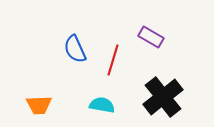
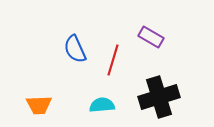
black cross: moved 4 px left; rotated 21 degrees clockwise
cyan semicircle: rotated 15 degrees counterclockwise
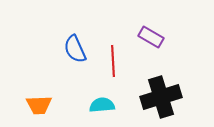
red line: moved 1 px down; rotated 20 degrees counterclockwise
black cross: moved 2 px right
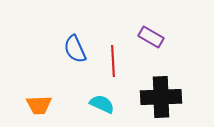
black cross: rotated 15 degrees clockwise
cyan semicircle: moved 1 px up; rotated 30 degrees clockwise
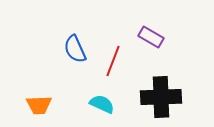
red line: rotated 24 degrees clockwise
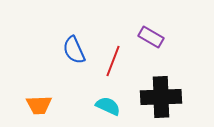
blue semicircle: moved 1 px left, 1 px down
cyan semicircle: moved 6 px right, 2 px down
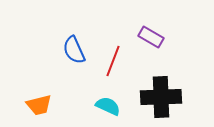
orange trapezoid: rotated 12 degrees counterclockwise
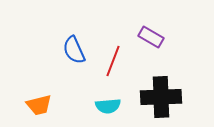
cyan semicircle: rotated 150 degrees clockwise
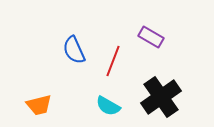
black cross: rotated 33 degrees counterclockwise
cyan semicircle: rotated 35 degrees clockwise
